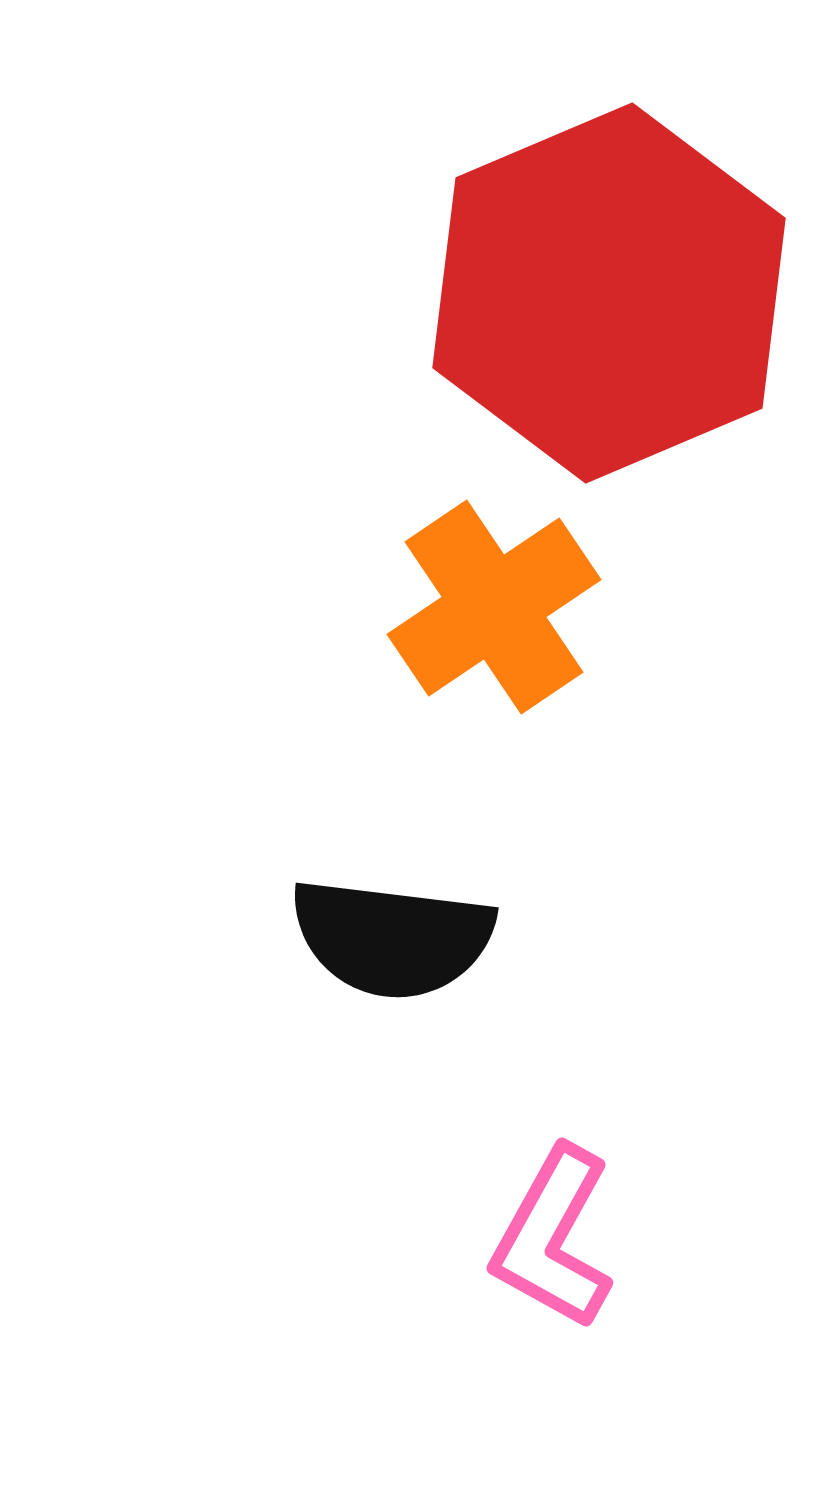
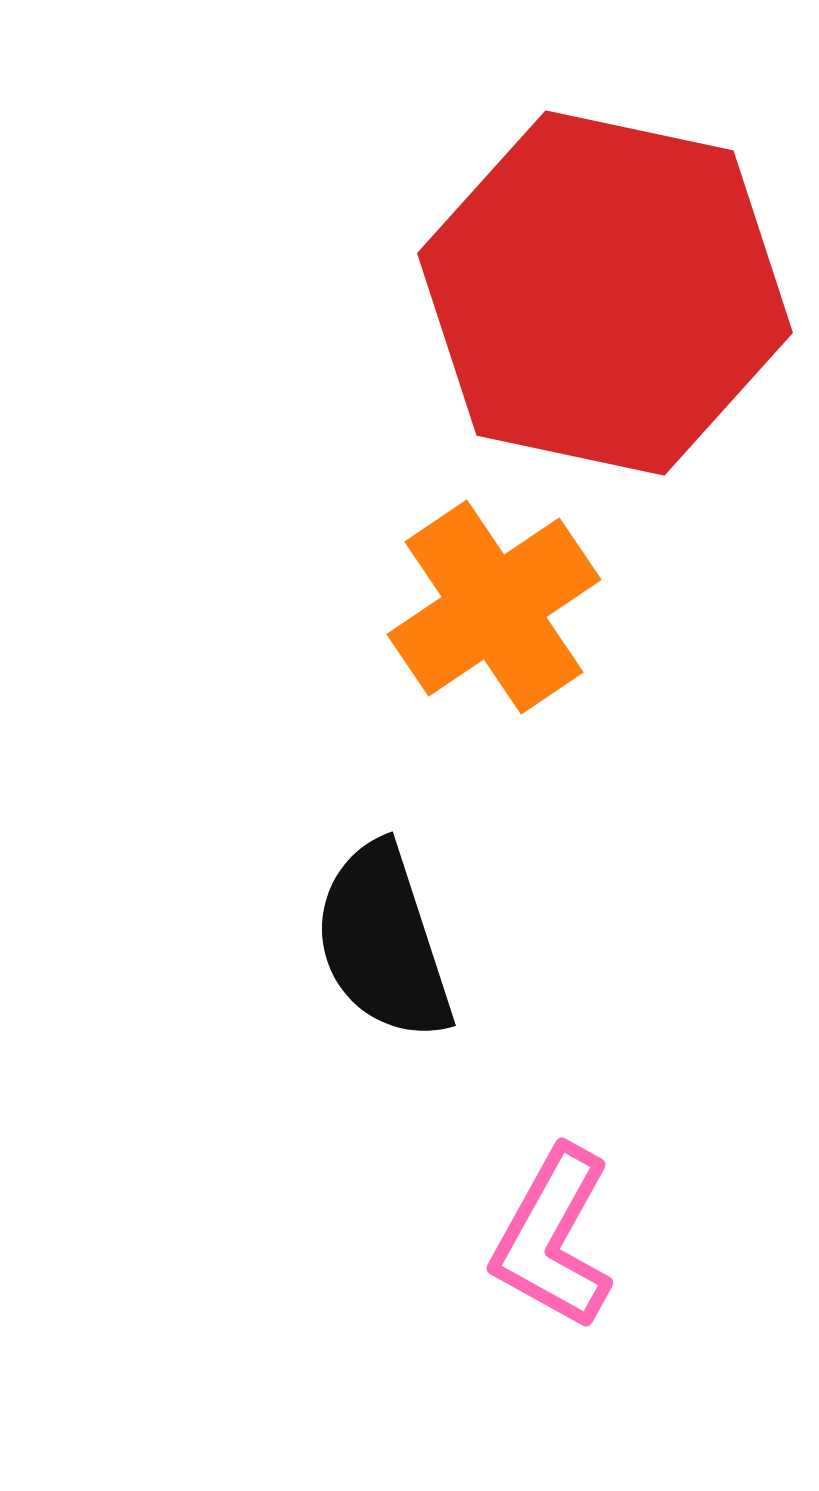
red hexagon: moved 4 px left; rotated 25 degrees counterclockwise
black semicircle: moved 9 px left, 4 px down; rotated 65 degrees clockwise
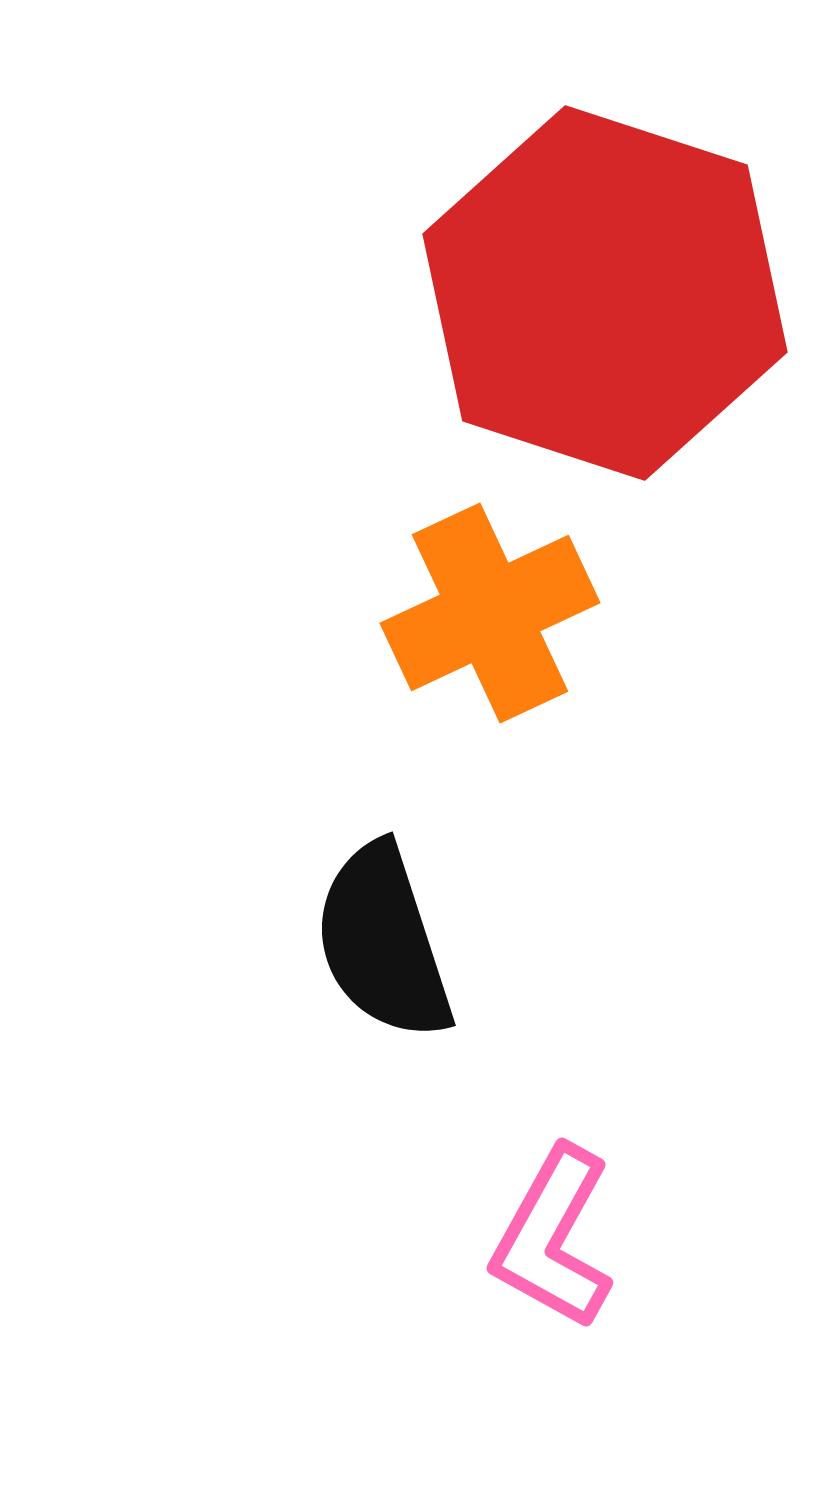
red hexagon: rotated 6 degrees clockwise
orange cross: moved 4 px left, 6 px down; rotated 9 degrees clockwise
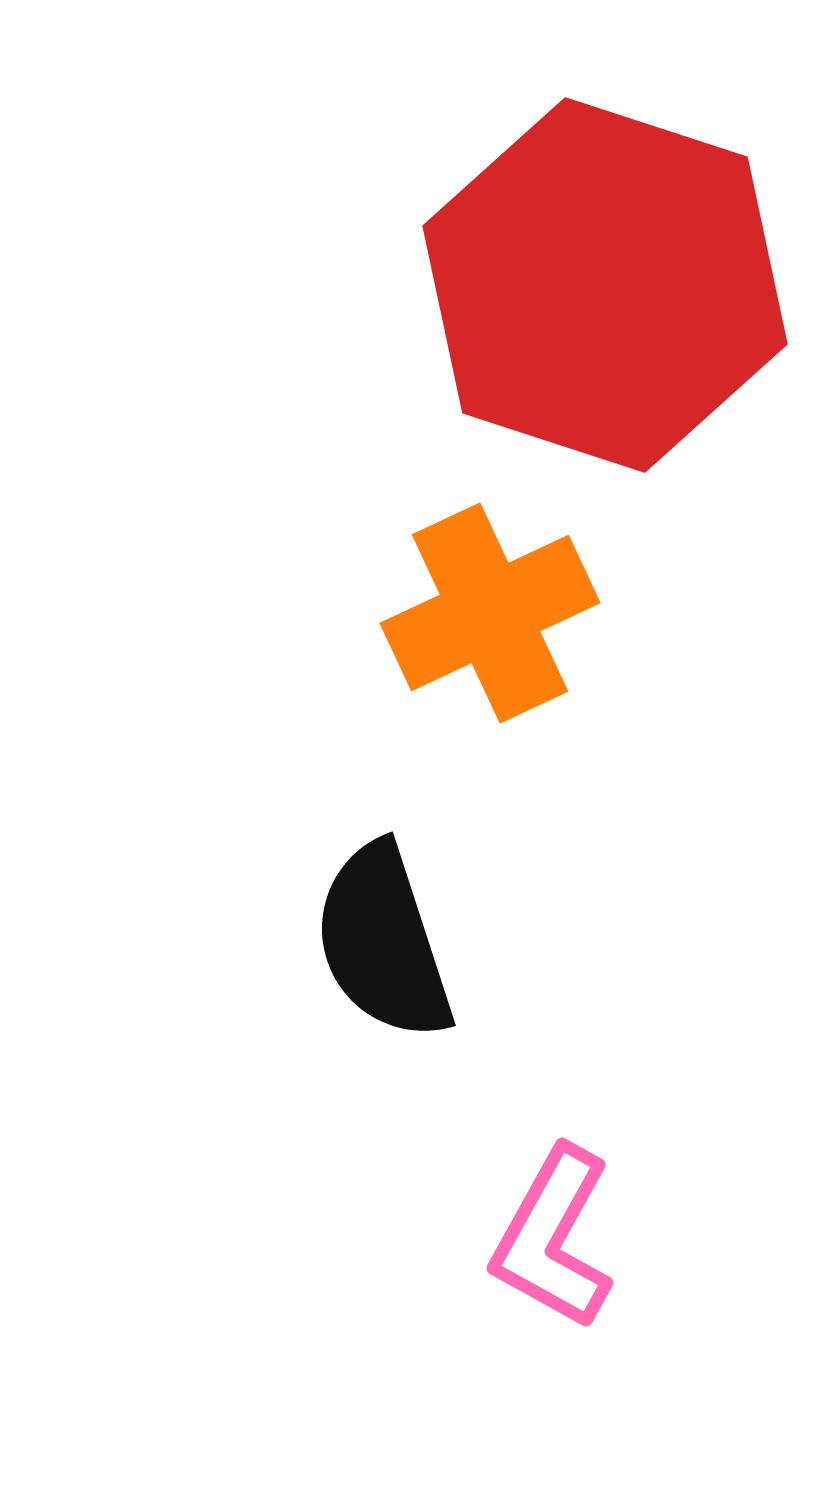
red hexagon: moved 8 px up
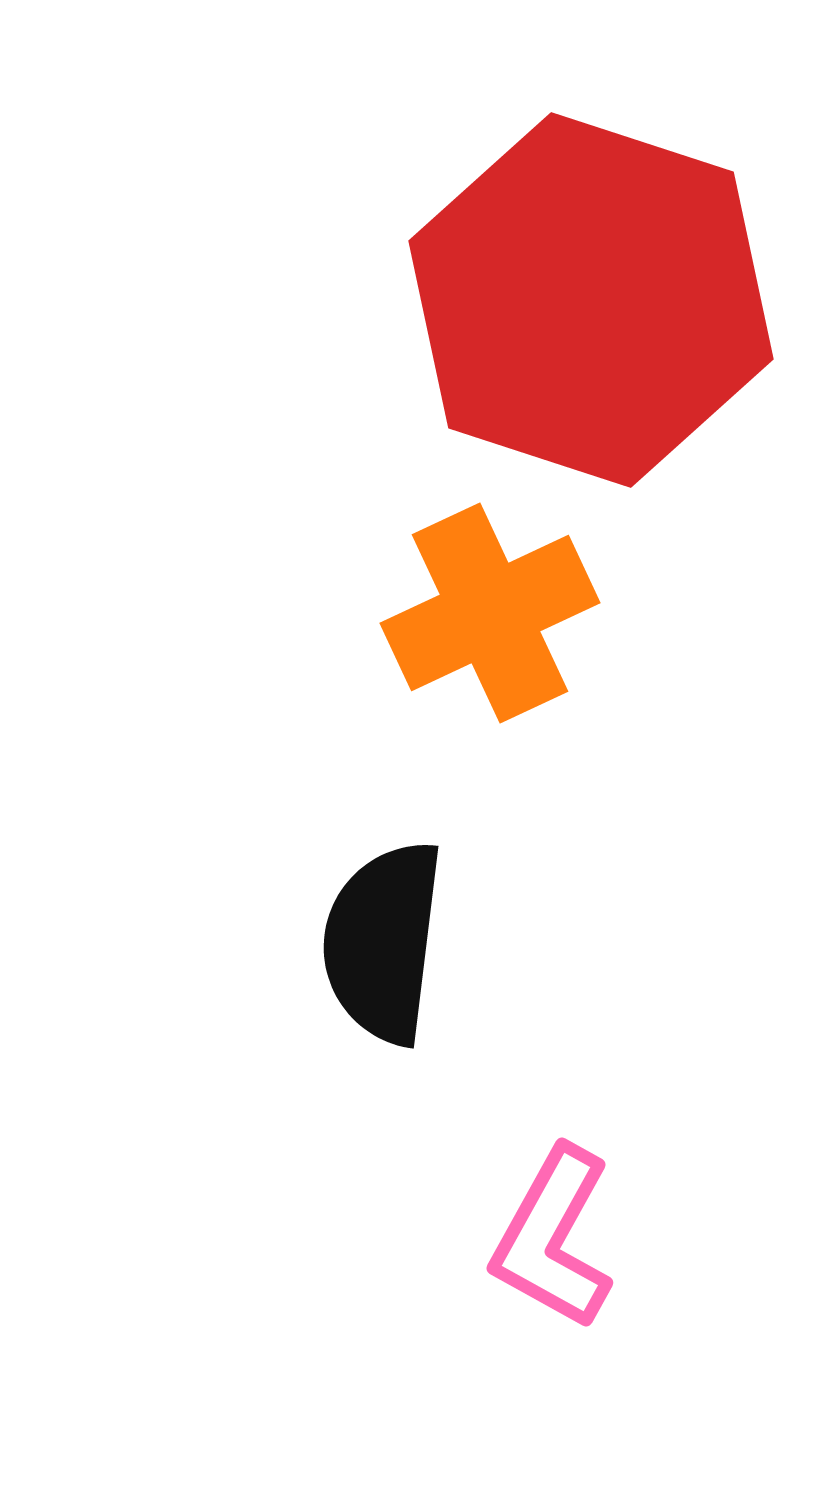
red hexagon: moved 14 px left, 15 px down
black semicircle: rotated 25 degrees clockwise
